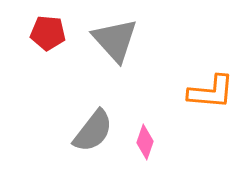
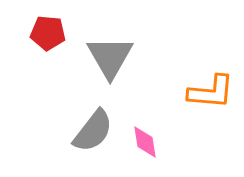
gray triangle: moved 5 px left, 17 px down; rotated 12 degrees clockwise
pink diamond: rotated 28 degrees counterclockwise
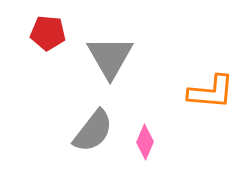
pink diamond: rotated 32 degrees clockwise
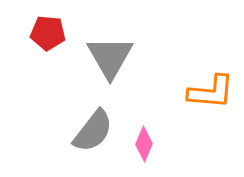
pink diamond: moved 1 px left, 2 px down
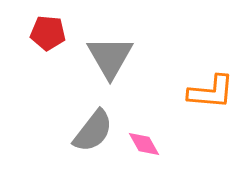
pink diamond: rotated 52 degrees counterclockwise
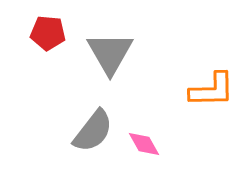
gray triangle: moved 4 px up
orange L-shape: moved 1 px right, 2 px up; rotated 6 degrees counterclockwise
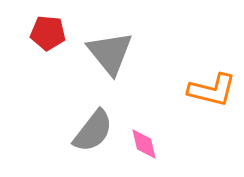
gray triangle: rotated 9 degrees counterclockwise
orange L-shape: rotated 15 degrees clockwise
pink diamond: rotated 16 degrees clockwise
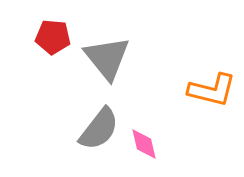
red pentagon: moved 5 px right, 4 px down
gray triangle: moved 3 px left, 5 px down
gray semicircle: moved 6 px right, 2 px up
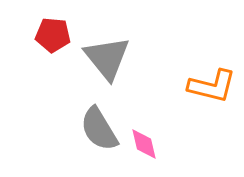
red pentagon: moved 2 px up
orange L-shape: moved 4 px up
gray semicircle: rotated 111 degrees clockwise
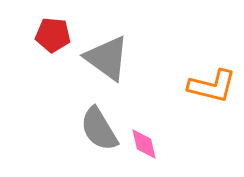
gray triangle: rotated 15 degrees counterclockwise
